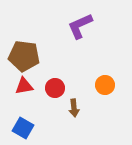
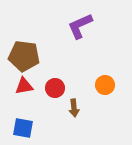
blue square: rotated 20 degrees counterclockwise
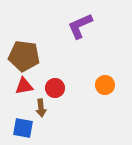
brown arrow: moved 33 px left
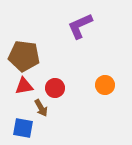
brown arrow: rotated 24 degrees counterclockwise
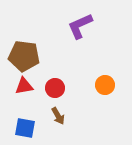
brown arrow: moved 17 px right, 8 px down
blue square: moved 2 px right
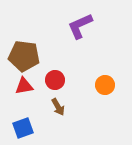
red circle: moved 8 px up
brown arrow: moved 9 px up
blue square: moved 2 px left; rotated 30 degrees counterclockwise
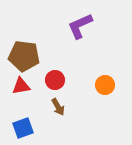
red triangle: moved 3 px left
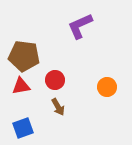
orange circle: moved 2 px right, 2 px down
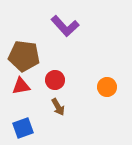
purple L-shape: moved 15 px left; rotated 108 degrees counterclockwise
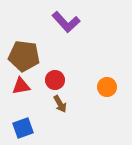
purple L-shape: moved 1 px right, 4 px up
brown arrow: moved 2 px right, 3 px up
